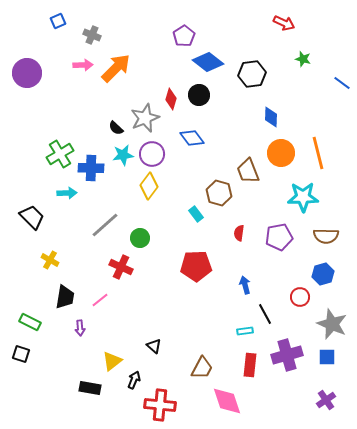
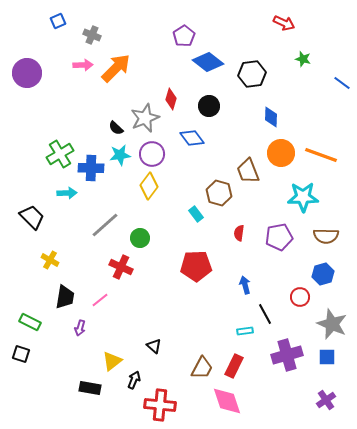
black circle at (199, 95): moved 10 px right, 11 px down
orange line at (318, 153): moved 3 px right, 2 px down; rotated 56 degrees counterclockwise
cyan star at (123, 155): moved 3 px left
purple arrow at (80, 328): rotated 21 degrees clockwise
red rectangle at (250, 365): moved 16 px left, 1 px down; rotated 20 degrees clockwise
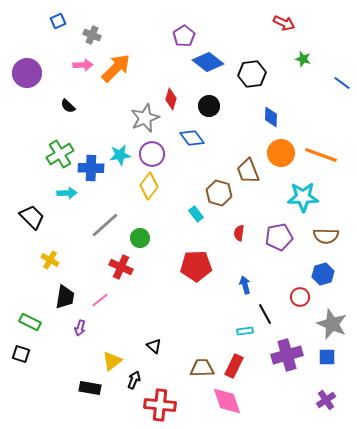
black semicircle at (116, 128): moved 48 px left, 22 px up
brown trapezoid at (202, 368): rotated 120 degrees counterclockwise
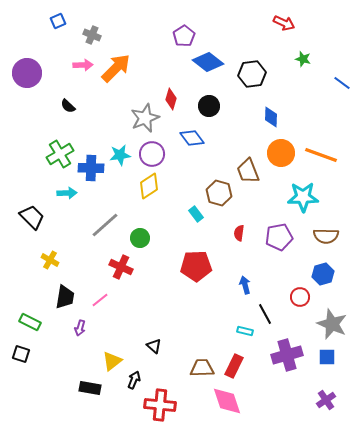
yellow diamond at (149, 186): rotated 20 degrees clockwise
cyan rectangle at (245, 331): rotated 21 degrees clockwise
